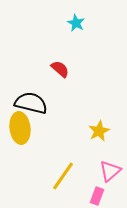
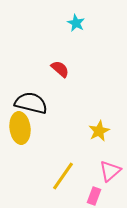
pink rectangle: moved 3 px left
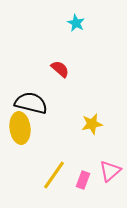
yellow star: moved 7 px left, 7 px up; rotated 15 degrees clockwise
yellow line: moved 9 px left, 1 px up
pink rectangle: moved 11 px left, 16 px up
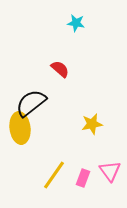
cyan star: rotated 18 degrees counterclockwise
black semicircle: rotated 52 degrees counterclockwise
pink triangle: rotated 25 degrees counterclockwise
pink rectangle: moved 2 px up
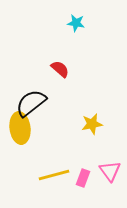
yellow line: rotated 40 degrees clockwise
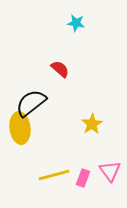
yellow star: rotated 20 degrees counterclockwise
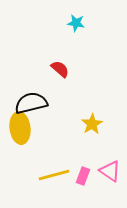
black semicircle: rotated 24 degrees clockwise
pink triangle: rotated 20 degrees counterclockwise
pink rectangle: moved 2 px up
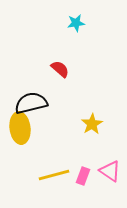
cyan star: rotated 18 degrees counterclockwise
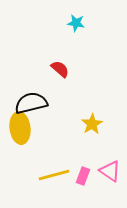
cyan star: rotated 18 degrees clockwise
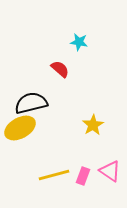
cyan star: moved 3 px right, 19 px down
yellow star: moved 1 px right, 1 px down
yellow ellipse: rotated 68 degrees clockwise
